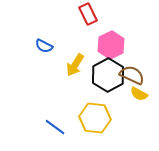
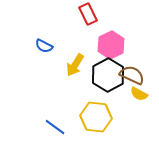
yellow hexagon: moved 1 px right, 1 px up
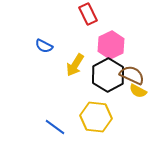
yellow semicircle: moved 1 px left, 3 px up
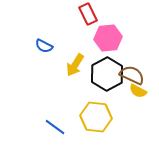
pink hexagon: moved 3 px left, 7 px up; rotated 20 degrees clockwise
black hexagon: moved 1 px left, 1 px up
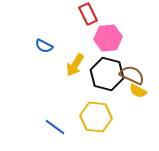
black hexagon: rotated 16 degrees counterclockwise
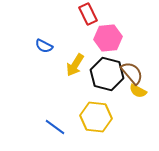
brown semicircle: moved 2 px up; rotated 25 degrees clockwise
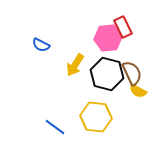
red rectangle: moved 35 px right, 13 px down
blue semicircle: moved 3 px left, 1 px up
brown semicircle: rotated 15 degrees clockwise
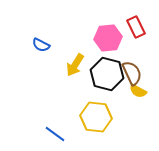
red rectangle: moved 13 px right
blue line: moved 7 px down
